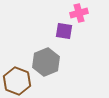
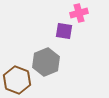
brown hexagon: moved 1 px up
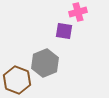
pink cross: moved 1 px left, 1 px up
gray hexagon: moved 1 px left, 1 px down
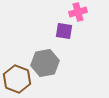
gray hexagon: rotated 12 degrees clockwise
brown hexagon: moved 1 px up
